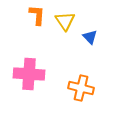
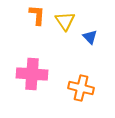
pink cross: moved 3 px right
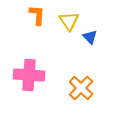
yellow triangle: moved 4 px right
pink cross: moved 3 px left, 1 px down
orange cross: rotated 30 degrees clockwise
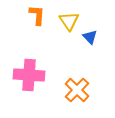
orange cross: moved 4 px left, 2 px down
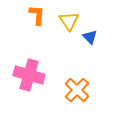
pink cross: rotated 12 degrees clockwise
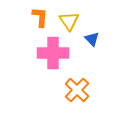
orange L-shape: moved 3 px right, 2 px down
blue triangle: moved 2 px right, 2 px down
pink cross: moved 24 px right, 22 px up; rotated 16 degrees counterclockwise
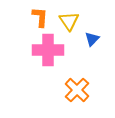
blue triangle: rotated 28 degrees clockwise
pink cross: moved 5 px left, 3 px up
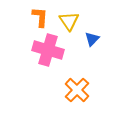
pink cross: rotated 16 degrees clockwise
